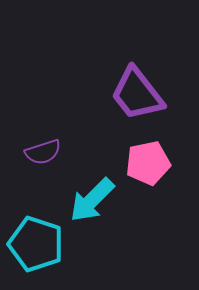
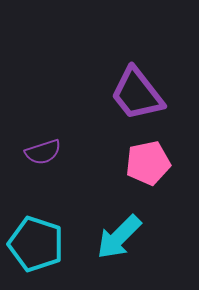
cyan arrow: moved 27 px right, 37 px down
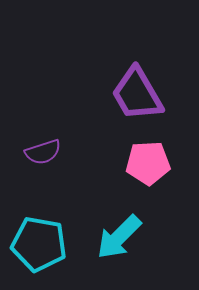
purple trapezoid: rotated 8 degrees clockwise
pink pentagon: rotated 9 degrees clockwise
cyan pentagon: moved 3 px right; rotated 8 degrees counterclockwise
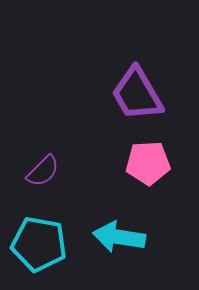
purple semicircle: moved 19 px down; rotated 27 degrees counterclockwise
cyan arrow: rotated 54 degrees clockwise
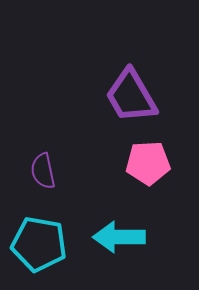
purple trapezoid: moved 6 px left, 2 px down
purple semicircle: rotated 123 degrees clockwise
cyan arrow: rotated 9 degrees counterclockwise
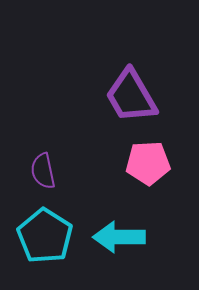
cyan pentagon: moved 6 px right, 8 px up; rotated 22 degrees clockwise
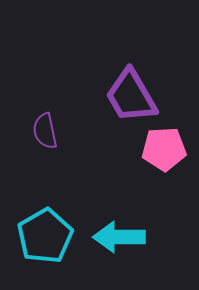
pink pentagon: moved 16 px right, 14 px up
purple semicircle: moved 2 px right, 40 px up
cyan pentagon: rotated 10 degrees clockwise
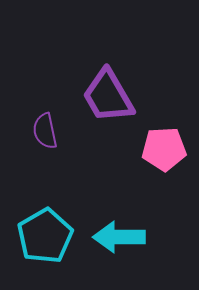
purple trapezoid: moved 23 px left
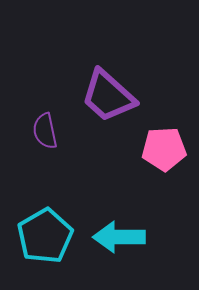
purple trapezoid: rotated 18 degrees counterclockwise
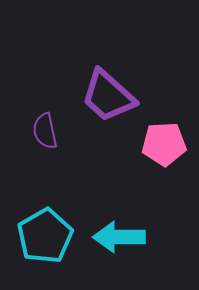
pink pentagon: moved 5 px up
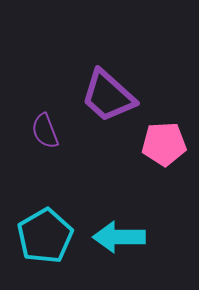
purple semicircle: rotated 9 degrees counterclockwise
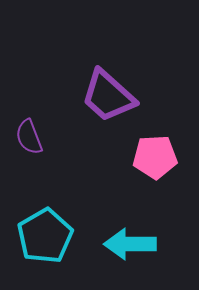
purple semicircle: moved 16 px left, 6 px down
pink pentagon: moved 9 px left, 13 px down
cyan arrow: moved 11 px right, 7 px down
